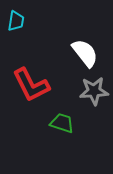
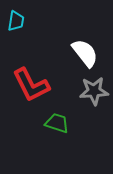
green trapezoid: moved 5 px left
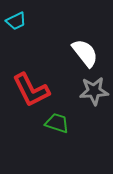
cyan trapezoid: rotated 55 degrees clockwise
red L-shape: moved 5 px down
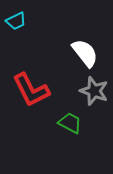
gray star: rotated 24 degrees clockwise
green trapezoid: moved 13 px right; rotated 10 degrees clockwise
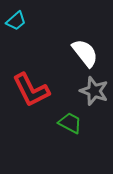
cyan trapezoid: rotated 15 degrees counterclockwise
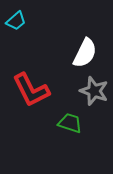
white semicircle: rotated 64 degrees clockwise
green trapezoid: rotated 10 degrees counterclockwise
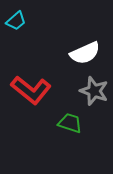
white semicircle: rotated 40 degrees clockwise
red L-shape: rotated 24 degrees counterclockwise
